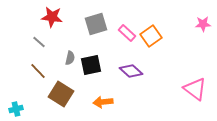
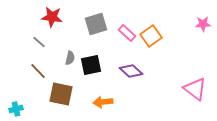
brown square: rotated 20 degrees counterclockwise
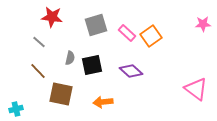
gray square: moved 1 px down
black square: moved 1 px right
pink triangle: moved 1 px right
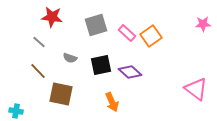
gray semicircle: rotated 96 degrees clockwise
black square: moved 9 px right
purple diamond: moved 1 px left, 1 px down
orange arrow: moved 9 px right; rotated 108 degrees counterclockwise
cyan cross: moved 2 px down; rotated 24 degrees clockwise
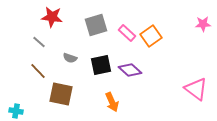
purple diamond: moved 2 px up
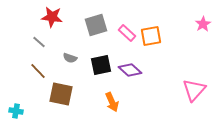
pink star: rotated 28 degrees counterclockwise
orange square: rotated 25 degrees clockwise
pink triangle: moved 2 px left, 1 px down; rotated 35 degrees clockwise
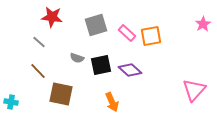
gray semicircle: moved 7 px right
cyan cross: moved 5 px left, 9 px up
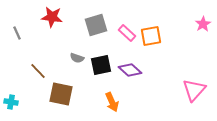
gray line: moved 22 px left, 9 px up; rotated 24 degrees clockwise
